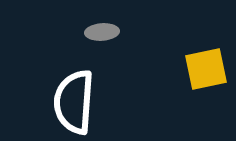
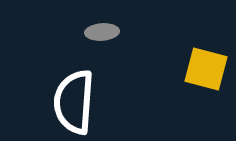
yellow square: rotated 27 degrees clockwise
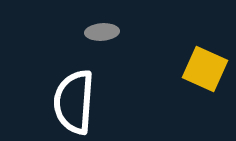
yellow square: moved 1 px left; rotated 9 degrees clockwise
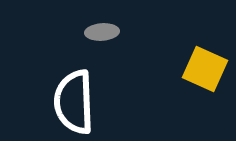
white semicircle: rotated 6 degrees counterclockwise
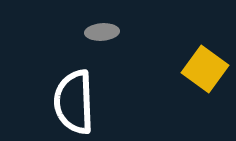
yellow square: rotated 12 degrees clockwise
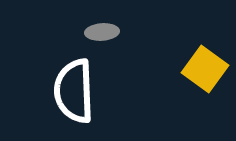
white semicircle: moved 11 px up
